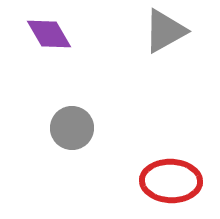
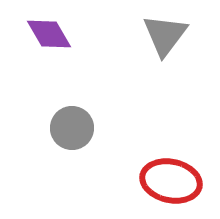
gray triangle: moved 4 px down; rotated 24 degrees counterclockwise
red ellipse: rotated 10 degrees clockwise
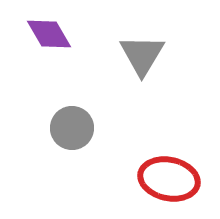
gray triangle: moved 23 px left, 20 px down; rotated 6 degrees counterclockwise
red ellipse: moved 2 px left, 2 px up
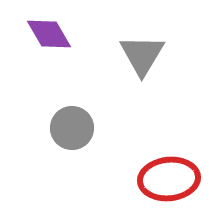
red ellipse: rotated 18 degrees counterclockwise
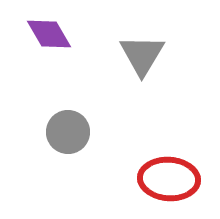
gray circle: moved 4 px left, 4 px down
red ellipse: rotated 10 degrees clockwise
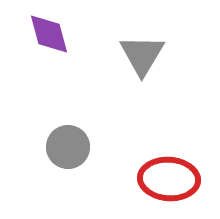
purple diamond: rotated 15 degrees clockwise
gray circle: moved 15 px down
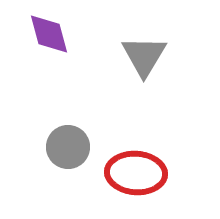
gray triangle: moved 2 px right, 1 px down
red ellipse: moved 33 px left, 6 px up
